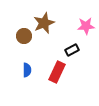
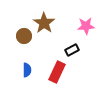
brown star: rotated 15 degrees counterclockwise
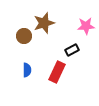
brown star: rotated 20 degrees clockwise
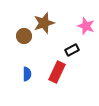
pink star: rotated 24 degrees clockwise
blue semicircle: moved 4 px down
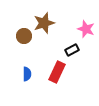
pink star: moved 3 px down
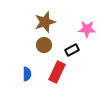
brown star: moved 1 px right, 1 px up
pink star: moved 1 px right; rotated 18 degrees counterclockwise
brown circle: moved 20 px right, 9 px down
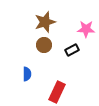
pink star: moved 1 px left
red rectangle: moved 20 px down
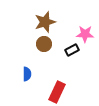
pink star: moved 1 px left, 5 px down
brown circle: moved 1 px up
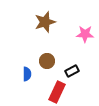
brown circle: moved 3 px right, 17 px down
black rectangle: moved 21 px down
